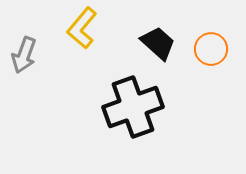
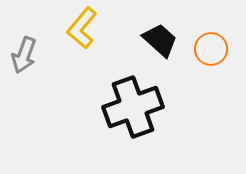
black trapezoid: moved 2 px right, 3 px up
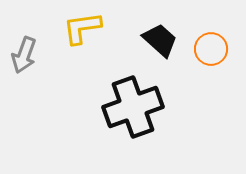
yellow L-shape: rotated 42 degrees clockwise
